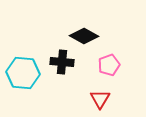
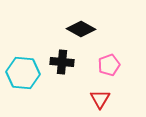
black diamond: moved 3 px left, 7 px up
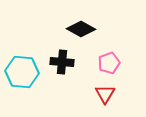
pink pentagon: moved 2 px up
cyan hexagon: moved 1 px left, 1 px up
red triangle: moved 5 px right, 5 px up
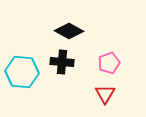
black diamond: moved 12 px left, 2 px down
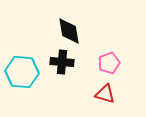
black diamond: rotated 52 degrees clockwise
red triangle: rotated 45 degrees counterclockwise
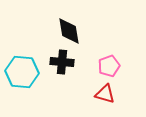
pink pentagon: moved 3 px down
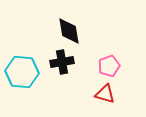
black cross: rotated 15 degrees counterclockwise
